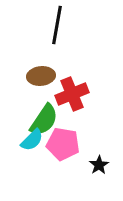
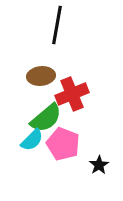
green semicircle: moved 2 px right, 2 px up; rotated 16 degrees clockwise
pink pentagon: rotated 12 degrees clockwise
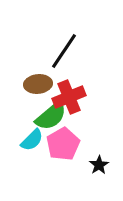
black line: moved 7 px right, 26 px down; rotated 24 degrees clockwise
brown ellipse: moved 3 px left, 8 px down
red cross: moved 3 px left, 3 px down
green semicircle: moved 5 px right, 2 px up
pink pentagon: rotated 20 degrees clockwise
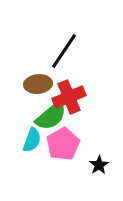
cyan semicircle: rotated 25 degrees counterclockwise
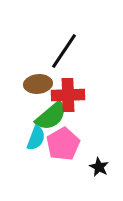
red cross: moved 1 px left, 2 px up; rotated 20 degrees clockwise
cyan semicircle: moved 4 px right, 2 px up
black star: moved 2 px down; rotated 12 degrees counterclockwise
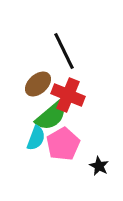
black line: rotated 60 degrees counterclockwise
brown ellipse: rotated 36 degrees counterclockwise
red cross: rotated 24 degrees clockwise
black star: moved 1 px up
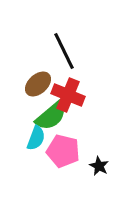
pink pentagon: moved 7 px down; rotated 28 degrees counterclockwise
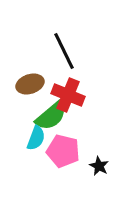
brown ellipse: moved 8 px left; rotated 24 degrees clockwise
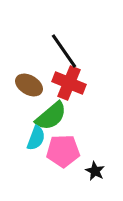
black line: rotated 9 degrees counterclockwise
brown ellipse: moved 1 px left, 1 px down; rotated 48 degrees clockwise
red cross: moved 1 px right, 12 px up
pink pentagon: rotated 16 degrees counterclockwise
black star: moved 4 px left, 5 px down
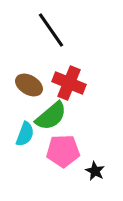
black line: moved 13 px left, 21 px up
cyan semicircle: moved 11 px left, 4 px up
